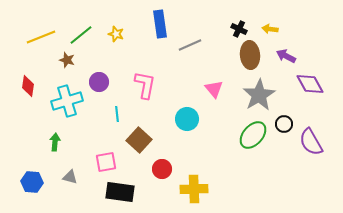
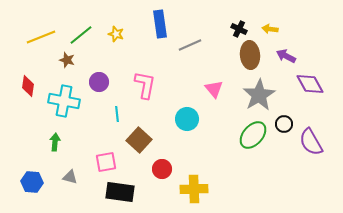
cyan cross: moved 3 px left; rotated 28 degrees clockwise
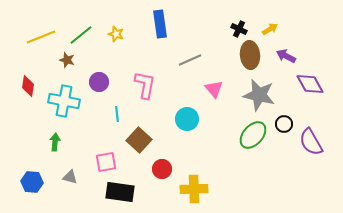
yellow arrow: rotated 140 degrees clockwise
gray line: moved 15 px down
gray star: rotated 28 degrees counterclockwise
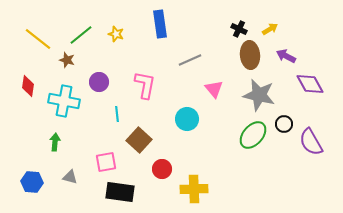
yellow line: moved 3 px left, 2 px down; rotated 60 degrees clockwise
